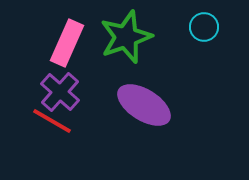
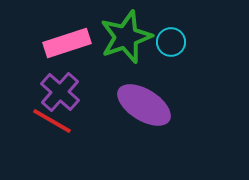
cyan circle: moved 33 px left, 15 px down
pink rectangle: rotated 48 degrees clockwise
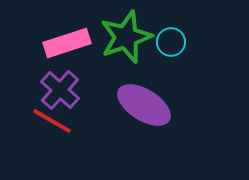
purple cross: moved 2 px up
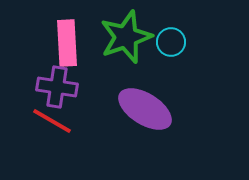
pink rectangle: rotated 75 degrees counterclockwise
purple cross: moved 3 px left, 3 px up; rotated 33 degrees counterclockwise
purple ellipse: moved 1 px right, 4 px down
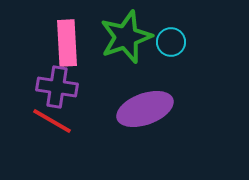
purple ellipse: rotated 52 degrees counterclockwise
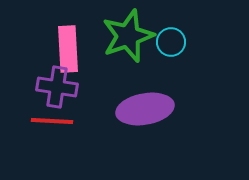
green star: moved 2 px right, 1 px up
pink rectangle: moved 1 px right, 6 px down
purple ellipse: rotated 10 degrees clockwise
red line: rotated 27 degrees counterclockwise
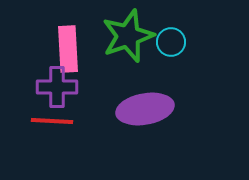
purple cross: rotated 9 degrees counterclockwise
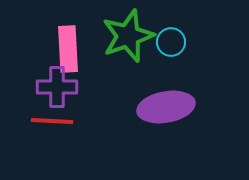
purple ellipse: moved 21 px right, 2 px up
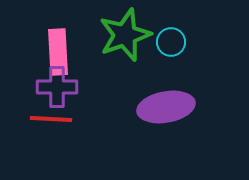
green star: moved 3 px left, 1 px up
pink rectangle: moved 10 px left, 3 px down
red line: moved 1 px left, 2 px up
